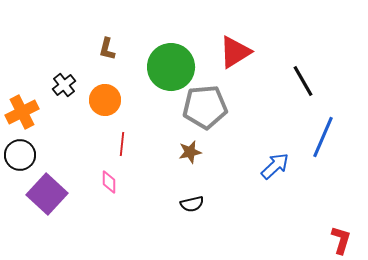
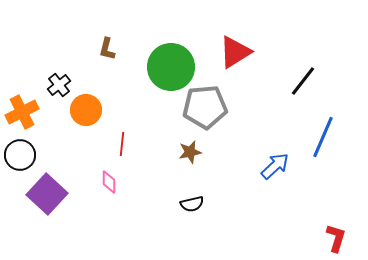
black line: rotated 68 degrees clockwise
black cross: moved 5 px left
orange circle: moved 19 px left, 10 px down
red L-shape: moved 5 px left, 2 px up
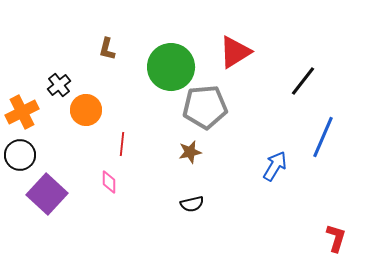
blue arrow: rotated 16 degrees counterclockwise
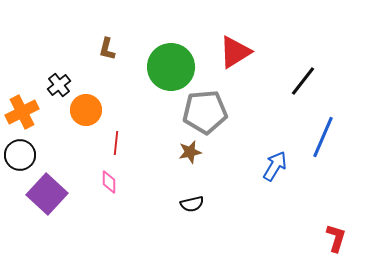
gray pentagon: moved 5 px down
red line: moved 6 px left, 1 px up
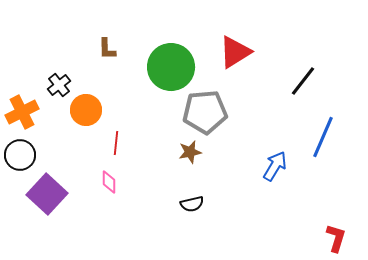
brown L-shape: rotated 15 degrees counterclockwise
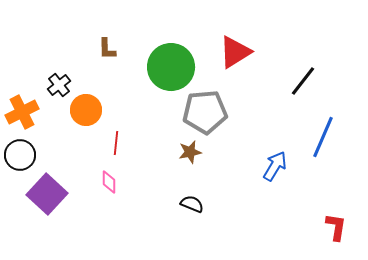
black semicircle: rotated 145 degrees counterclockwise
red L-shape: moved 11 px up; rotated 8 degrees counterclockwise
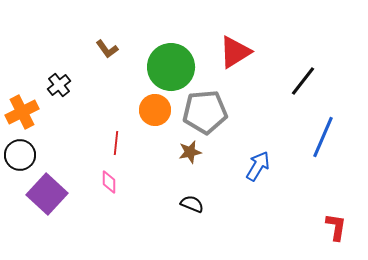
brown L-shape: rotated 35 degrees counterclockwise
orange circle: moved 69 px right
blue arrow: moved 17 px left
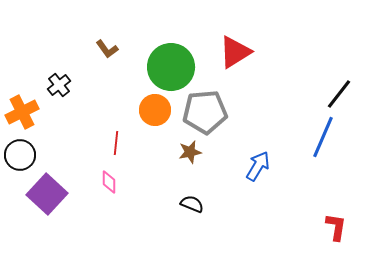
black line: moved 36 px right, 13 px down
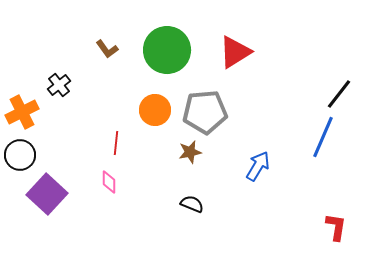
green circle: moved 4 px left, 17 px up
